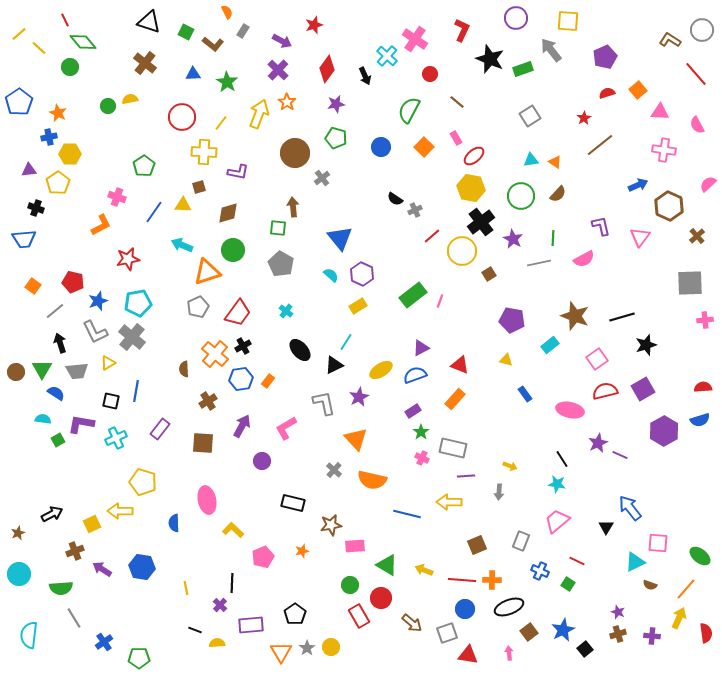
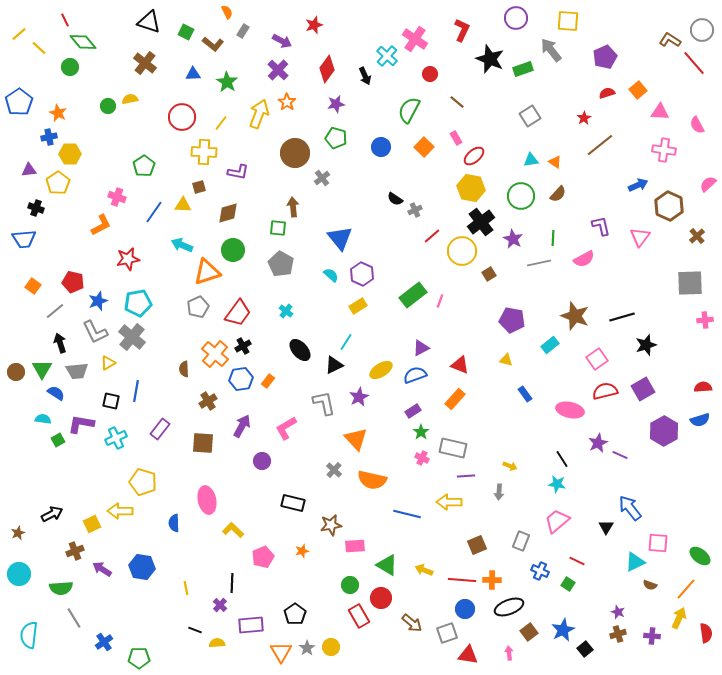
red line at (696, 74): moved 2 px left, 11 px up
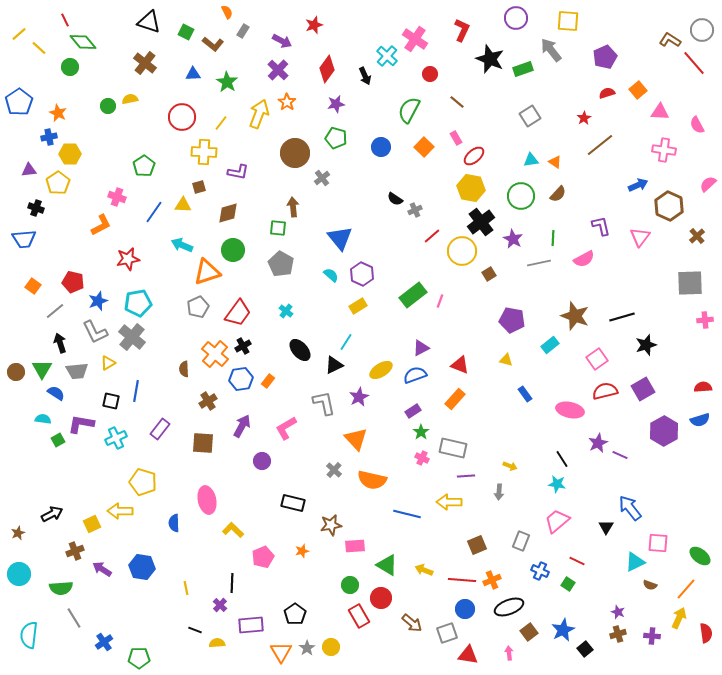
orange cross at (492, 580): rotated 24 degrees counterclockwise
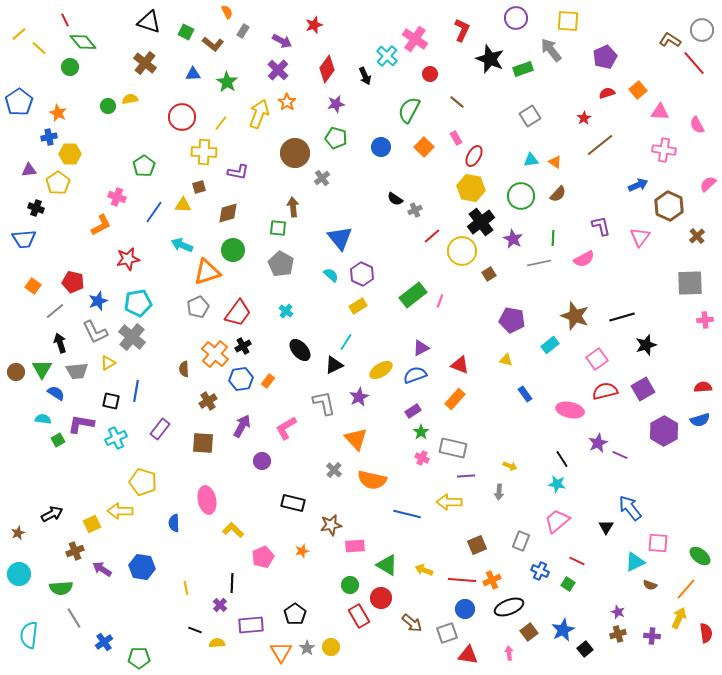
red ellipse at (474, 156): rotated 20 degrees counterclockwise
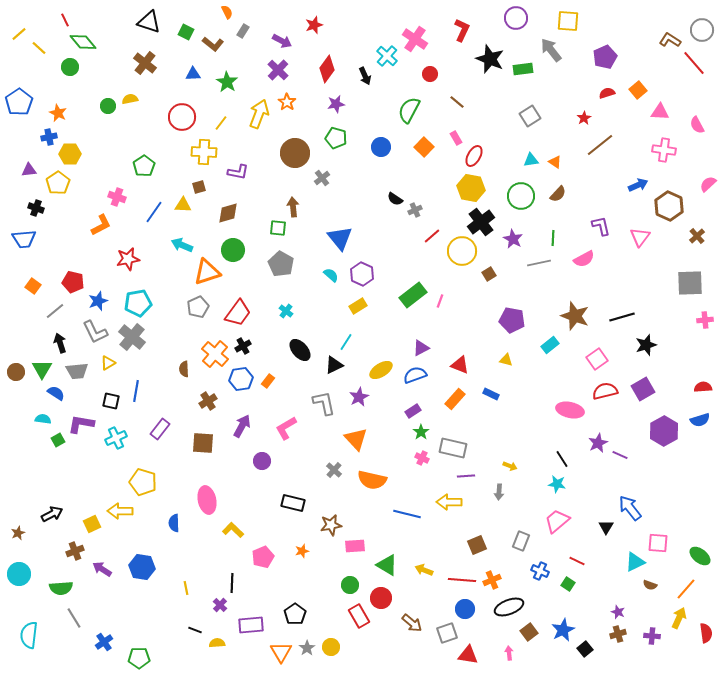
green rectangle at (523, 69): rotated 12 degrees clockwise
blue rectangle at (525, 394): moved 34 px left; rotated 28 degrees counterclockwise
